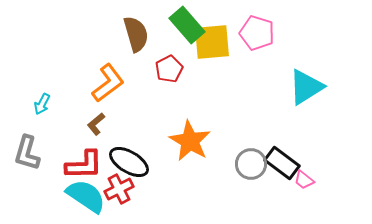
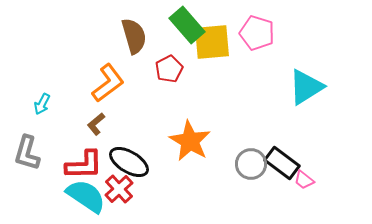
brown semicircle: moved 2 px left, 2 px down
red cross: rotated 16 degrees counterclockwise
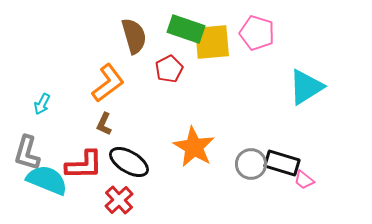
green rectangle: moved 1 px left, 4 px down; rotated 30 degrees counterclockwise
brown L-shape: moved 8 px right; rotated 25 degrees counterclockwise
orange star: moved 4 px right, 6 px down
black rectangle: rotated 20 degrees counterclockwise
red cross: moved 11 px down
cyan semicircle: moved 39 px left, 16 px up; rotated 12 degrees counterclockwise
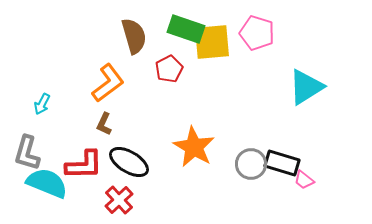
cyan semicircle: moved 3 px down
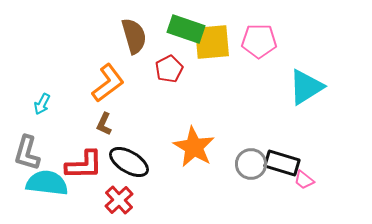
pink pentagon: moved 2 px right, 8 px down; rotated 16 degrees counterclockwise
cyan semicircle: rotated 15 degrees counterclockwise
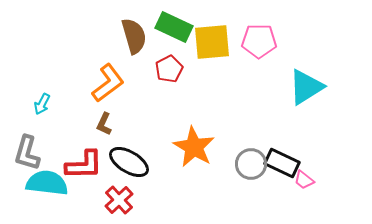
green rectangle: moved 12 px left, 2 px up; rotated 6 degrees clockwise
black rectangle: rotated 8 degrees clockwise
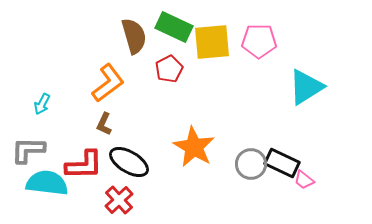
gray L-shape: moved 1 px right, 3 px up; rotated 75 degrees clockwise
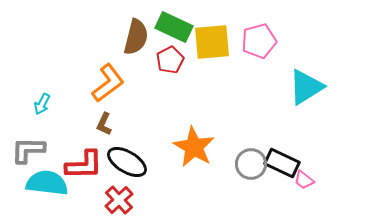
brown semicircle: moved 2 px right, 1 px down; rotated 30 degrees clockwise
pink pentagon: rotated 16 degrees counterclockwise
red pentagon: moved 1 px right, 9 px up
black ellipse: moved 2 px left
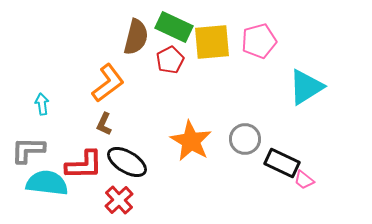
cyan arrow: rotated 145 degrees clockwise
orange star: moved 3 px left, 6 px up
gray circle: moved 6 px left, 25 px up
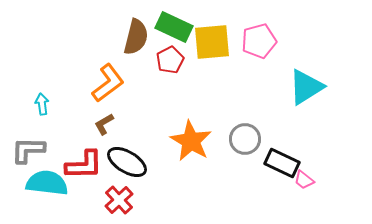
brown L-shape: rotated 35 degrees clockwise
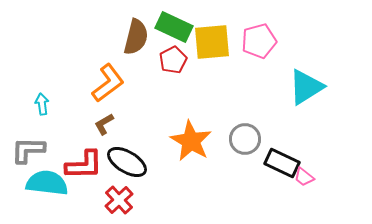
red pentagon: moved 3 px right
pink trapezoid: moved 3 px up
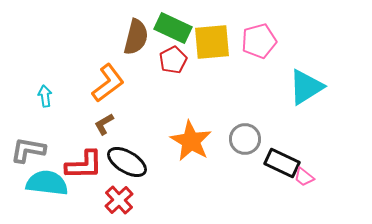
green rectangle: moved 1 px left, 1 px down
cyan arrow: moved 3 px right, 8 px up
gray L-shape: rotated 9 degrees clockwise
